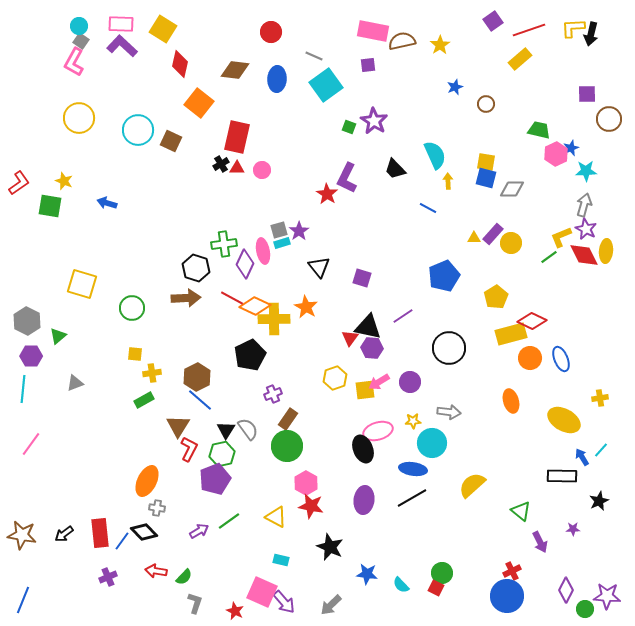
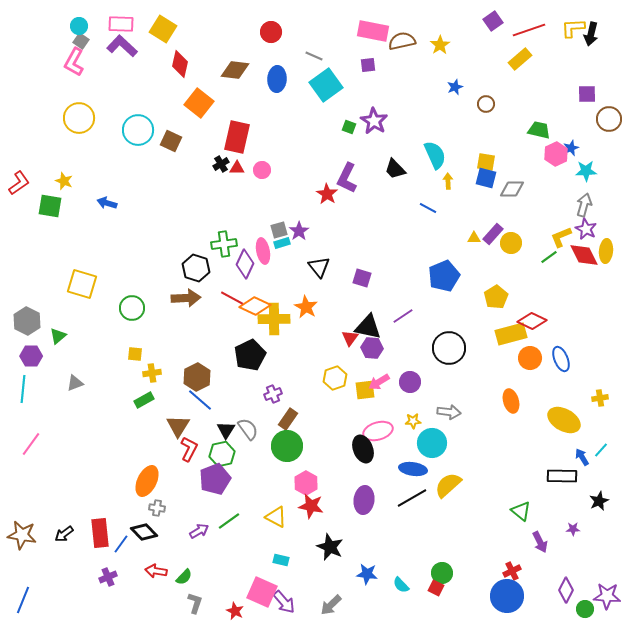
yellow semicircle at (472, 485): moved 24 px left
blue line at (122, 541): moved 1 px left, 3 px down
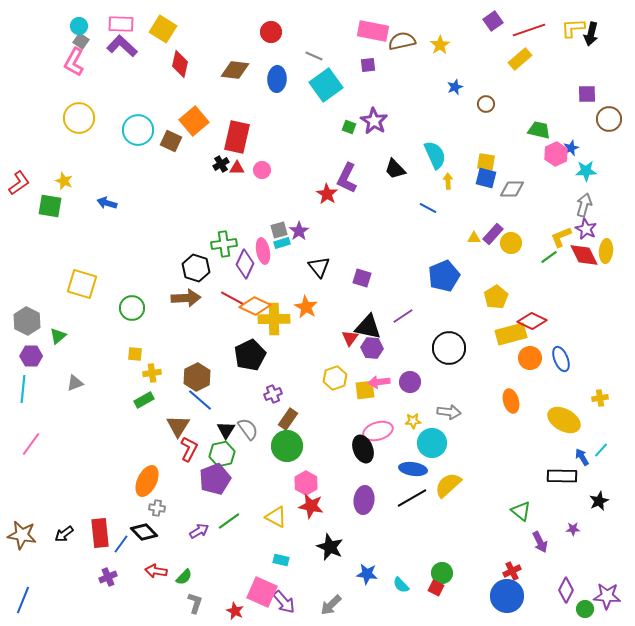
orange square at (199, 103): moved 5 px left, 18 px down; rotated 12 degrees clockwise
pink arrow at (379, 382): rotated 25 degrees clockwise
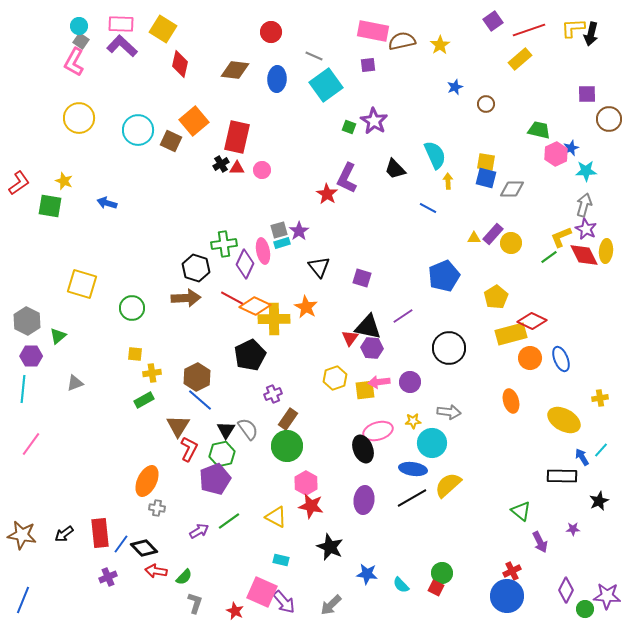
black diamond at (144, 532): moved 16 px down
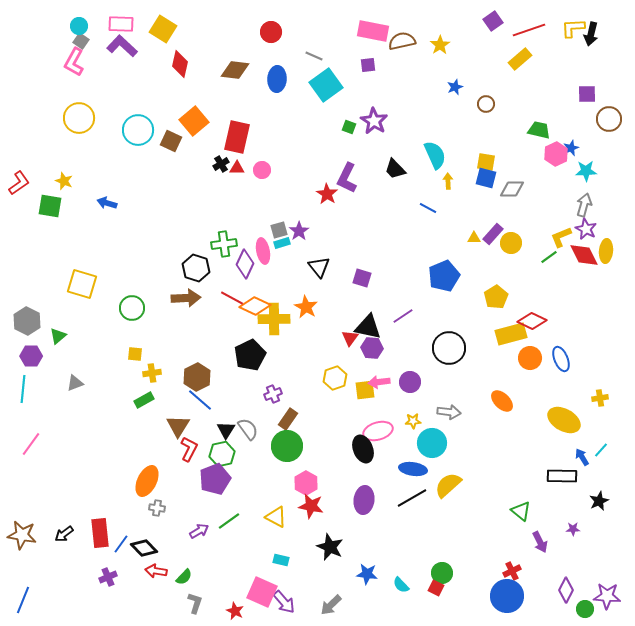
orange ellipse at (511, 401): moved 9 px left; rotated 30 degrees counterclockwise
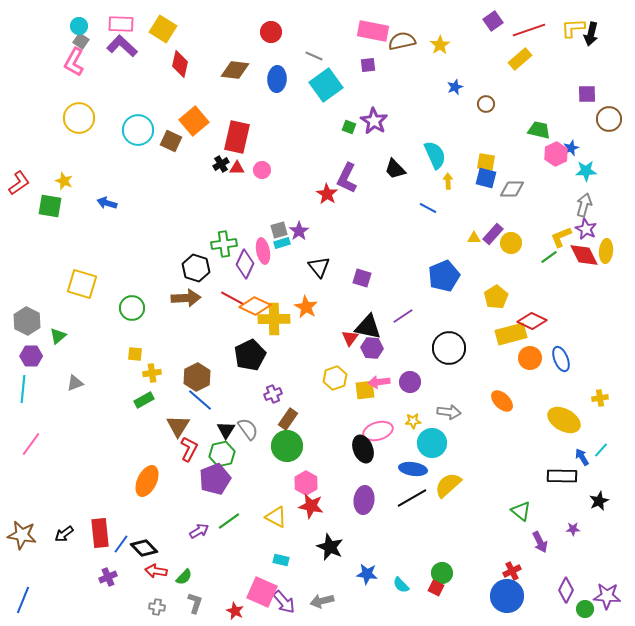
gray cross at (157, 508): moved 99 px down
gray arrow at (331, 605): moved 9 px left, 4 px up; rotated 30 degrees clockwise
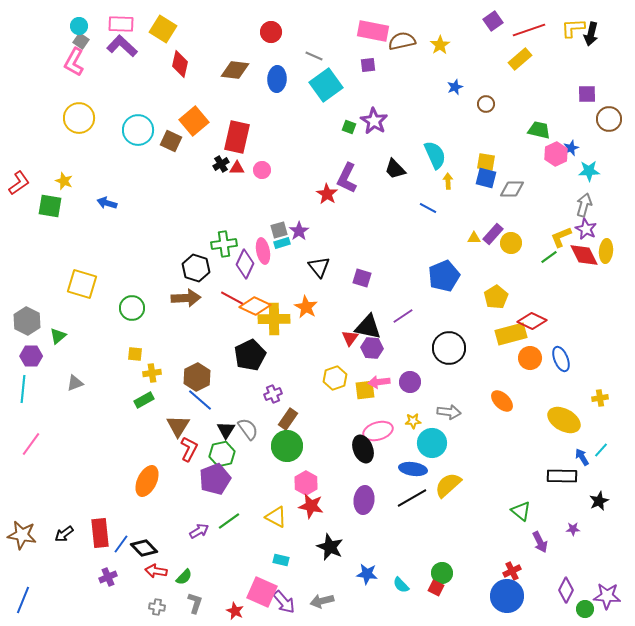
cyan star at (586, 171): moved 3 px right
